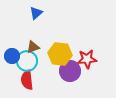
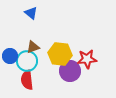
blue triangle: moved 5 px left; rotated 40 degrees counterclockwise
blue circle: moved 2 px left
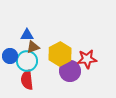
blue triangle: moved 4 px left, 22 px down; rotated 40 degrees counterclockwise
yellow hexagon: rotated 25 degrees clockwise
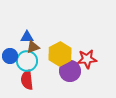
blue triangle: moved 2 px down
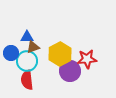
blue circle: moved 1 px right, 3 px up
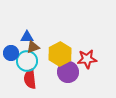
purple circle: moved 2 px left, 1 px down
red semicircle: moved 3 px right, 1 px up
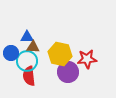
brown triangle: rotated 24 degrees clockwise
yellow hexagon: rotated 20 degrees counterclockwise
red semicircle: moved 1 px left, 3 px up
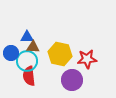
purple circle: moved 4 px right, 8 px down
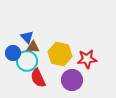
blue triangle: rotated 48 degrees clockwise
blue circle: moved 2 px right
red semicircle: moved 9 px right, 2 px down; rotated 18 degrees counterclockwise
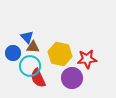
cyan circle: moved 3 px right, 5 px down
purple circle: moved 2 px up
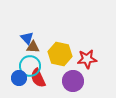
blue triangle: moved 1 px down
blue circle: moved 6 px right, 25 px down
purple circle: moved 1 px right, 3 px down
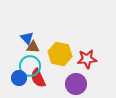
purple circle: moved 3 px right, 3 px down
